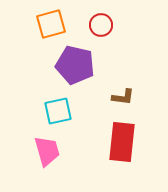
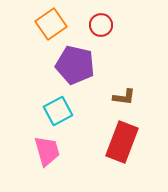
orange square: rotated 20 degrees counterclockwise
brown L-shape: moved 1 px right
cyan square: rotated 16 degrees counterclockwise
red rectangle: rotated 15 degrees clockwise
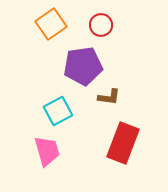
purple pentagon: moved 8 px right, 1 px down; rotated 21 degrees counterclockwise
brown L-shape: moved 15 px left
red rectangle: moved 1 px right, 1 px down
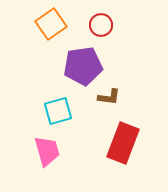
cyan square: rotated 12 degrees clockwise
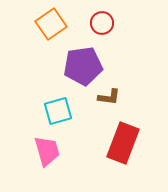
red circle: moved 1 px right, 2 px up
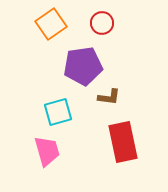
cyan square: moved 1 px down
red rectangle: moved 1 px up; rotated 33 degrees counterclockwise
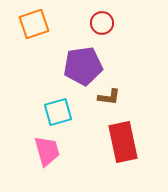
orange square: moved 17 px left; rotated 16 degrees clockwise
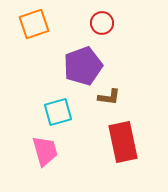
purple pentagon: rotated 12 degrees counterclockwise
pink trapezoid: moved 2 px left
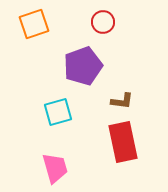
red circle: moved 1 px right, 1 px up
brown L-shape: moved 13 px right, 4 px down
pink trapezoid: moved 10 px right, 17 px down
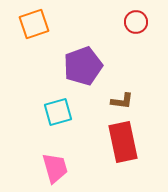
red circle: moved 33 px right
